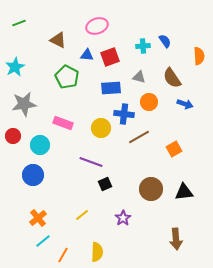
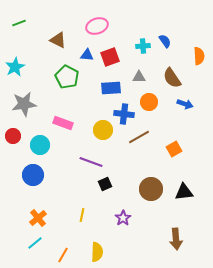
gray triangle: rotated 16 degrees counterclockwise
yellow circle: moved 2 px right, 2 px down
yellow line: rotated 40 degrees counterclockwise
cyan line: moved 8 px left, 2 px down
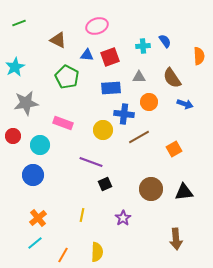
gray star: moved 2 px right, 1 px up
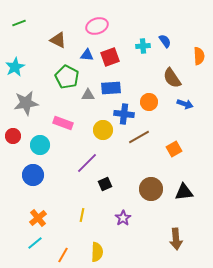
gray triangle: moved 51 px left, 18 px down
purple line: moved 4 px left, 1 px down; rotated 65 degrees counterclockwise
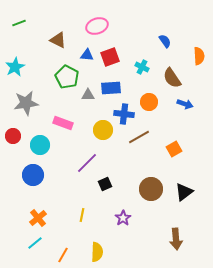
cyan cross: moved 1 px left, 21 px down; rotated 32 degrees clockwise
black triangle: rotated 30 degrees counterclockwise
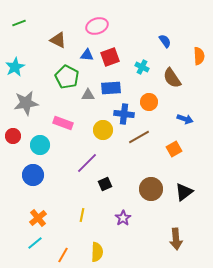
blue arrow: moved 15 px down
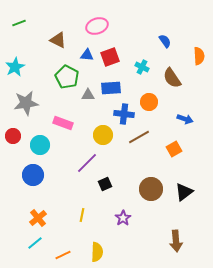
yellow circle: moved 5 px down
brown arrow: moved 2 px down
orange line: rotated 35 degrees clockwise
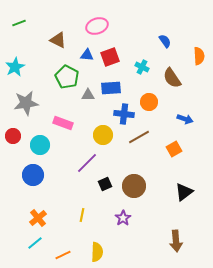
brown circle: moved 17 px left, 3 px up
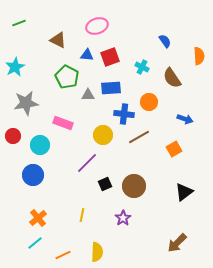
brown arrow: moved 1 px right, 2 px down; rotated 50 degrees clockwise
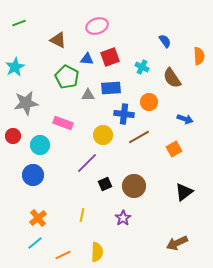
blue triangle: moved 4 px down
brown arrow: rotated 20 degrees clockwise
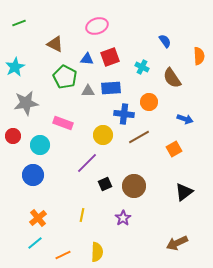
brown triangle: moved 3 px left, 4 px down
green pentagon: moved 2 px left
gray triangle: moved 4 px up
